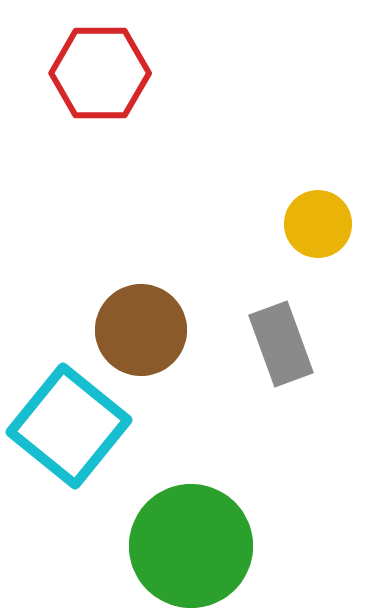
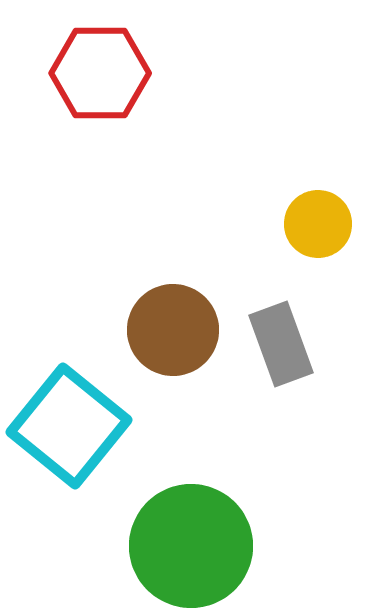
brown circle: moved 32 px right
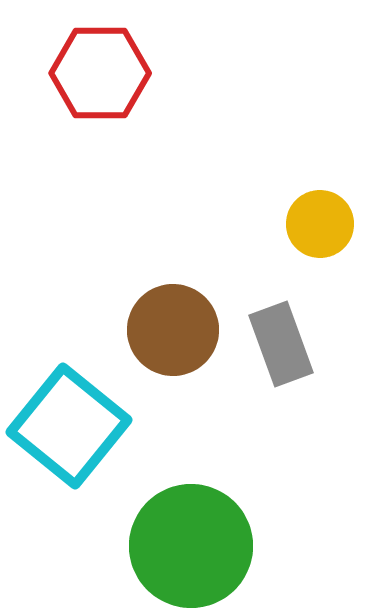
yellow circle: moved 2 px right
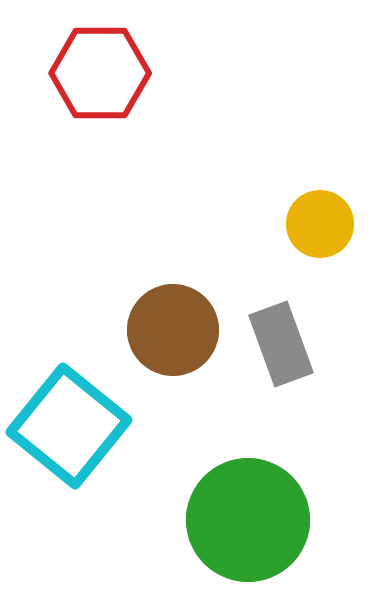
green circle: moved 57 px right, 26 px up
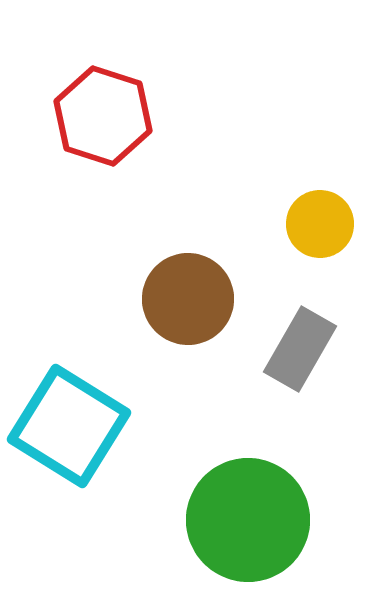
red hexagon: moved 3 px right, 43 px down; rotated 18 degrees clockwise
brown circle: moved 15 px right, 31 px up
gray rectangle: moved 19 px right, 5 px down; rotated 50 degrees clockwise
cyan square: rotated 7 degrees counterclockwise
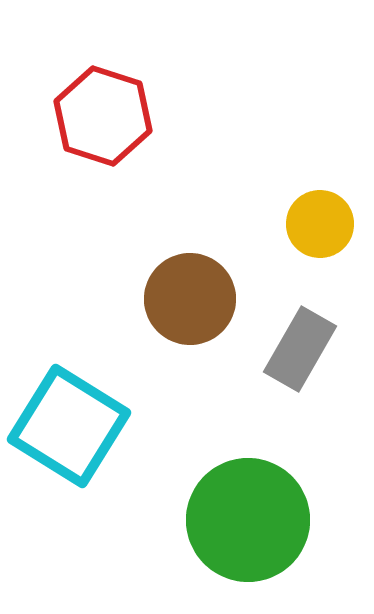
brown circle: moved 2 px right
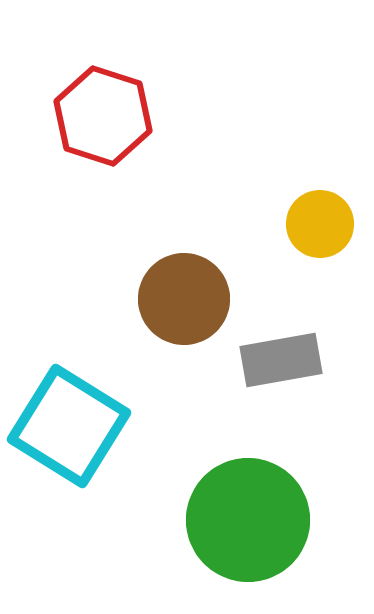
brown circle: moved 6 px left
gray rectangle: moved 19 px left, 11 px down; rotated 50 degrees clockwise
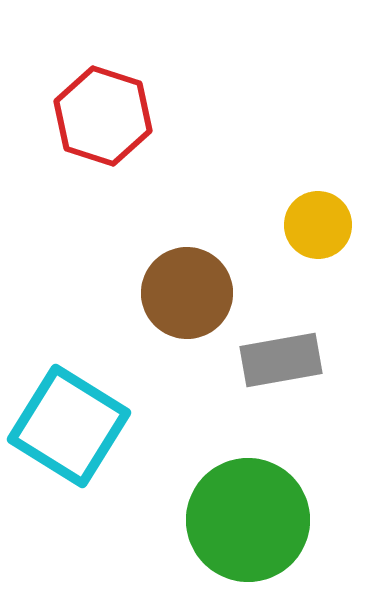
yellow circle: moved 2 px left, 1 px down
brown circle: moved 3 px right, 6 px up
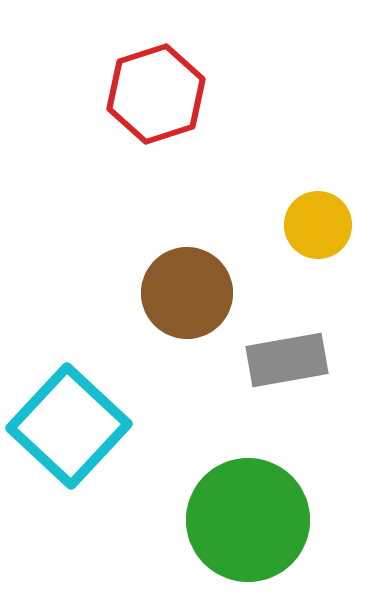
red hexagon: moved 53 px right, 22 px up; rotated 24 degrees clockwise
gray rectangle: moved 6 px right
cyan square: rotated 11 degrees clockwise
